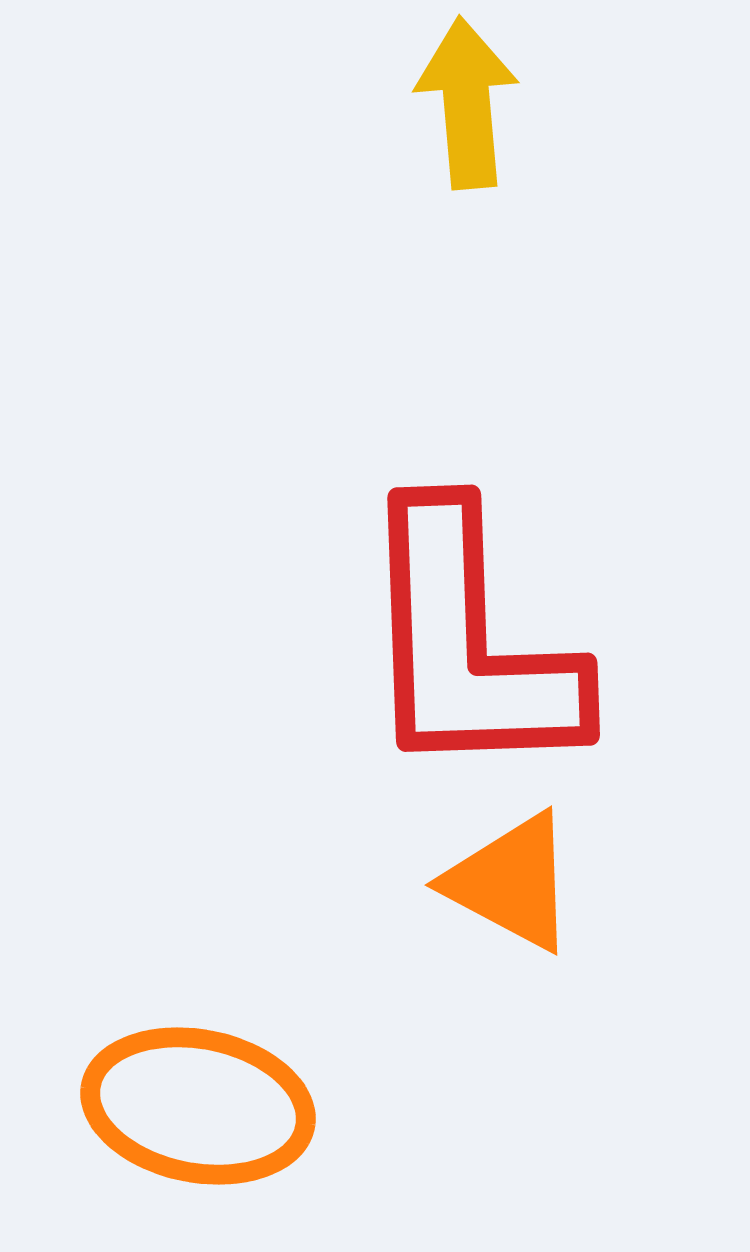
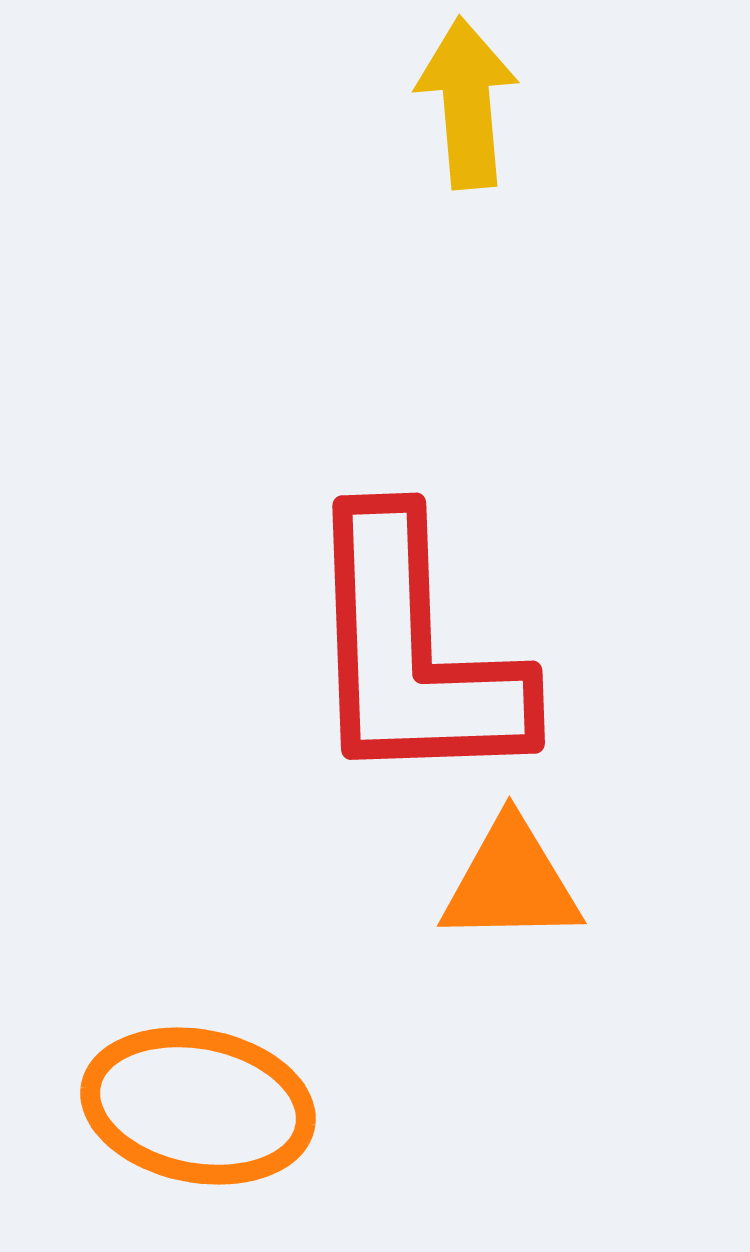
red L-shape: moved 55 px left, 8 px down
orange triangle: rotated 29 degrees counterclockwise
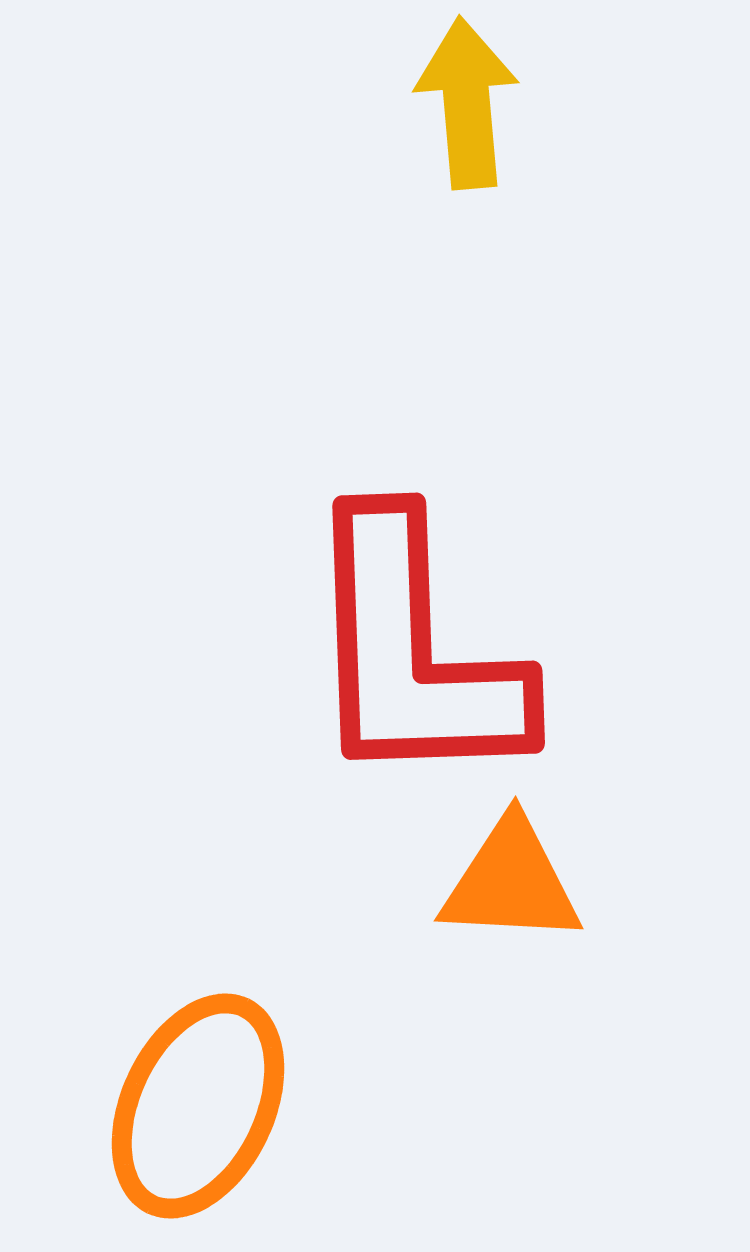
orange triangle: rotated 4 degrees clockwise
orange ellipse: rotated 76 degrees counterclockwise
